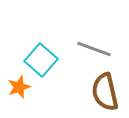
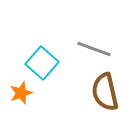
cyan square: moved 1 px right, 3 px down
orange star: moved 2 px right, 6 px down
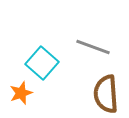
gray line: moved 1 px left, 2 px up
brown semicircle: moved 1 px right, 2 px down; rotated 9 degrees clockwise
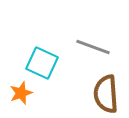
cyan square: rotated 16 degrees counterclockwise
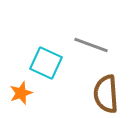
gray line: moved 2 px left, 2 px up
cyan square: moved 4 px right
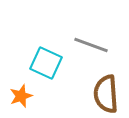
orange star: moved 3 px down
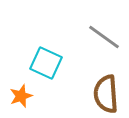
gray line: moved 13 px right, 8 px up; rotated 16 degrees clockwise
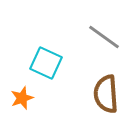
orange star: moved 1 px right, 2 px down
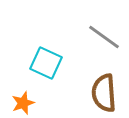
brown semicircle: moved 2 px left, 1 px up
orange star: moved 1 px right, 5 px down
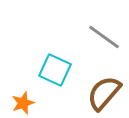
cyan square: moved 9 px right, 7 px down
brown semicircle: rotated 45 degrees clockwise
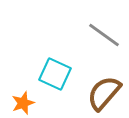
gray line: moved 2 px up
cyan square: moved 4 px down
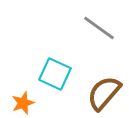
gray line: moved 5 px left, 7 px up
